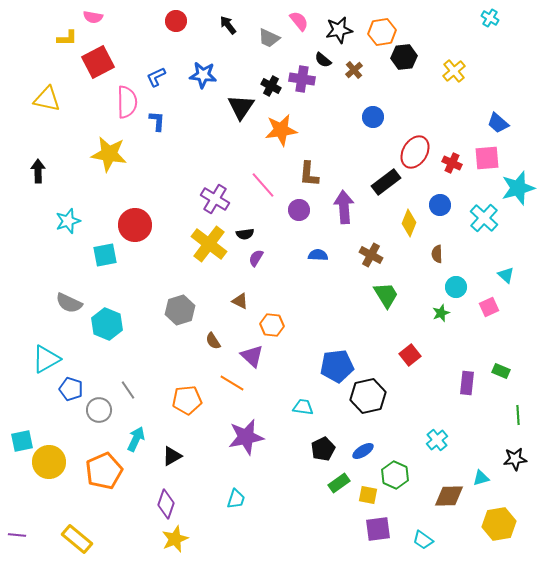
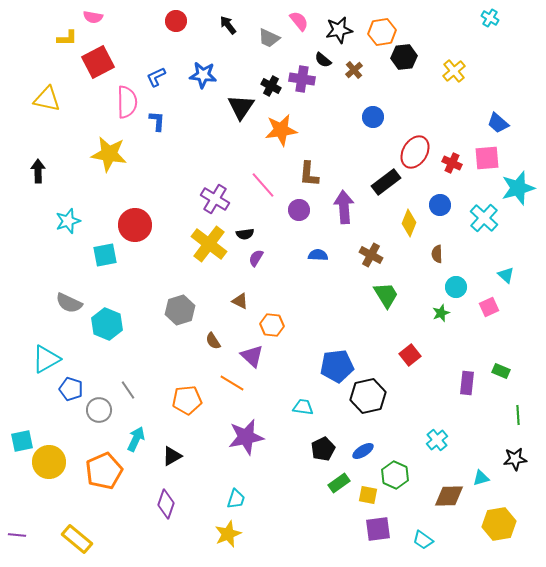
yellow star at (175, 539): moved 53 px right, 5 px up
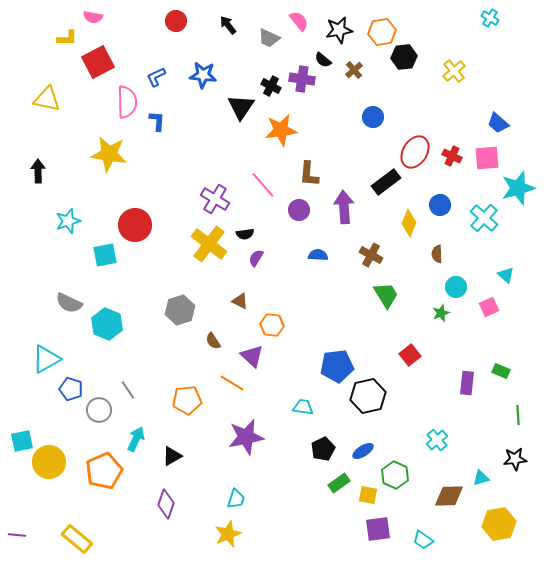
red cross at (452, 163): moved 7 px up
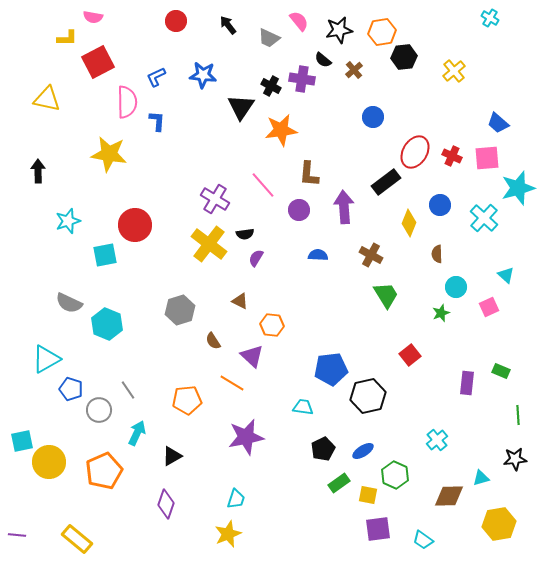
blue pentagon at (337, 366): moved 6 px left, 3 px down
cyan arrow at (136, 439): moved 1 px right, 6 px up
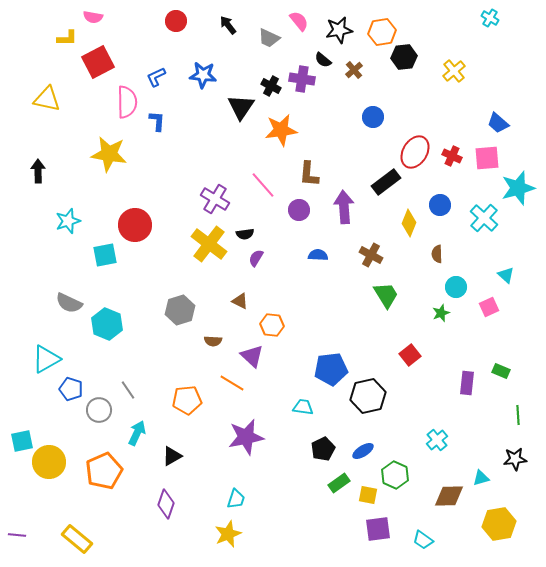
brown semicircle at (213, 341): rotated 54 degrees counterclockwise
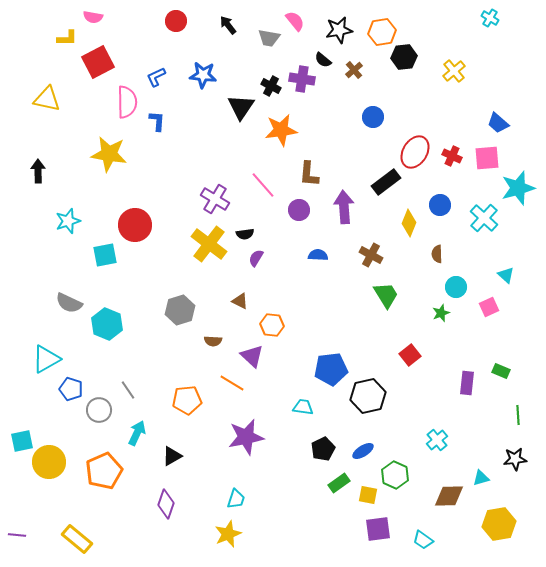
pink semicircle at (299, 21): moved 4 px left
gray trapezoid at (269, 38): rotated 15 degrees counterclockwise
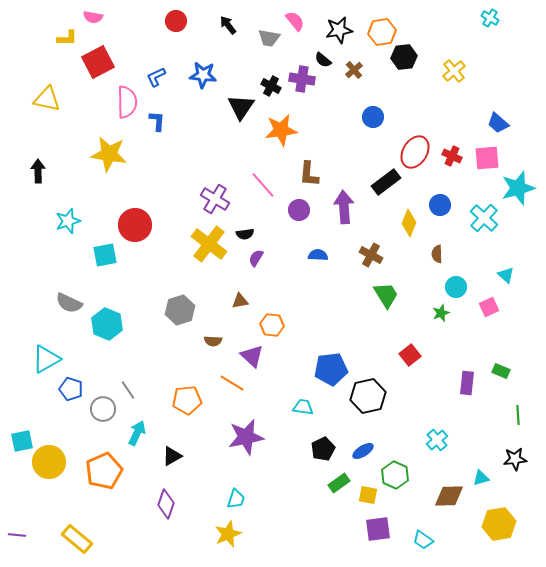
brown triangle at (240, 301): rotated 36 degrees counterclockwise
gray circle at (99, 410): moved 4 px right, 1 px up
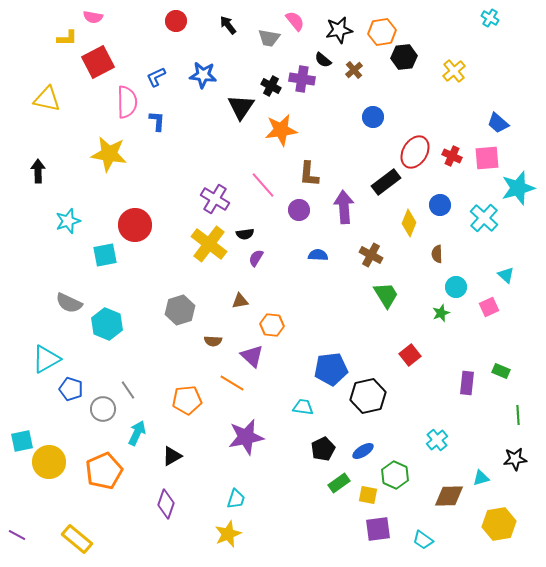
purple line at (17, 535): rotated 24 degrees clockwise
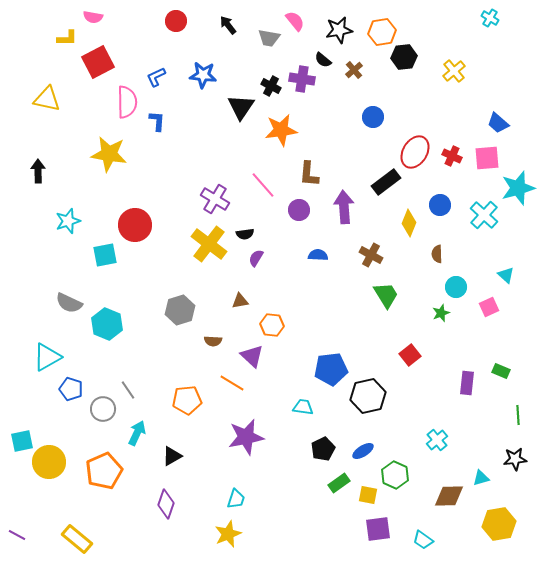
cyan cross at (484, 218): moved 3 px up
cyan triangle at (46, 359): moved 1 px right, 2 px up
